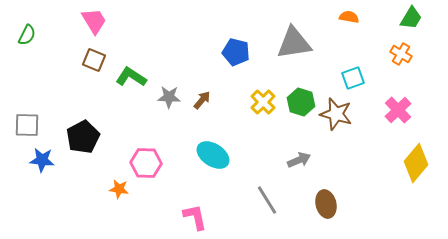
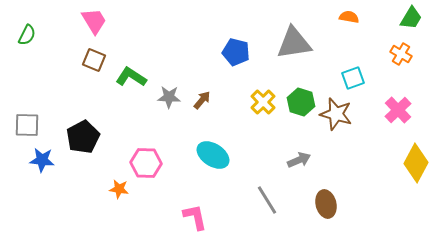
yellow diamond: rotated 12 degrees counterclockwise
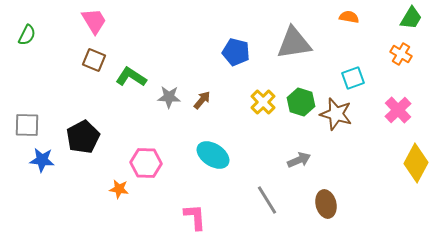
pink L-shape: rotated 8 degrees clockwise
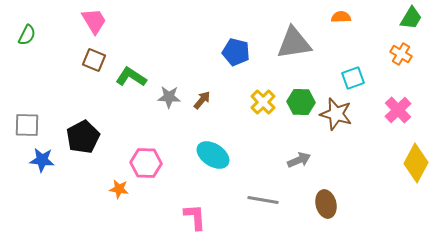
orange semicircle: moved 8 px left; rotated 12 degrees counterclockwise
green hexagon: rotated 16 degrees counterclockwise
gray line: moved 4 px left; rotated 48 degrees counterclockwise
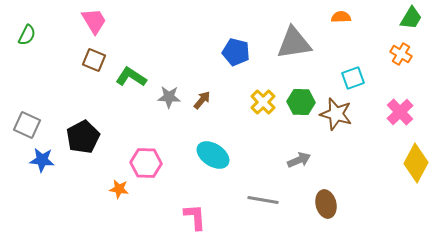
pink cross: moved 2 px right, 2 px down
gray square: rotated 24 degrees clockwise
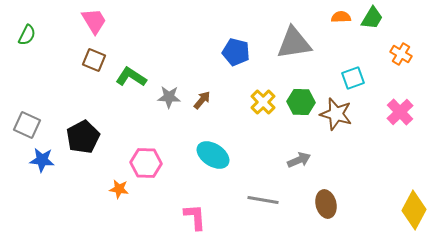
green trapezoid: moved 39 px left
yellow diamond: moved 2 px left, 47 px down
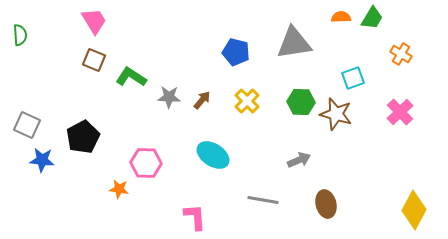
green semicircle: moved 7 px left; rotated 30 degrees counterclockwise
yellow cross: moved 16 px left, 1 px up
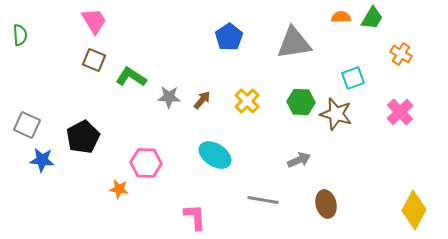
blue pentagon: moved 7 px left, 15 px up; rotated 24 degrees clockwise
cyan ellipse: moved 2 px right
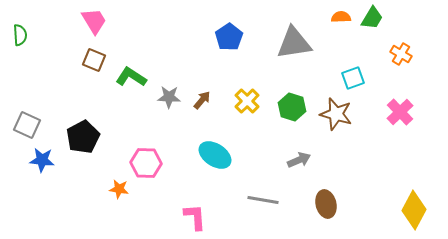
green hexagon: moved 9 px left, 5 px down; rotated 16 degrees clockwise
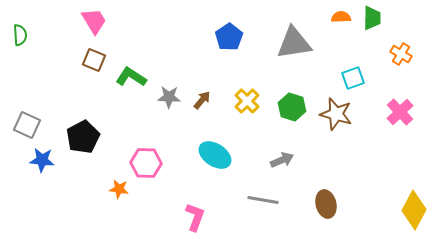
green trapezoid: rotated 30 degrees counterclockwise
gray arrow: moved 17 px left
pink L-shape: rotated 24 degrees clockwise
